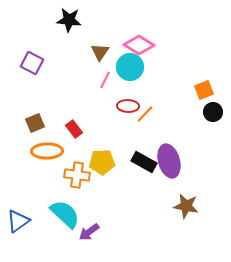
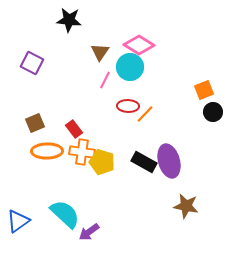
yellow pentagon: rotated 20 degrees clockwise
orange cross: moved 5 px right, 23 px up
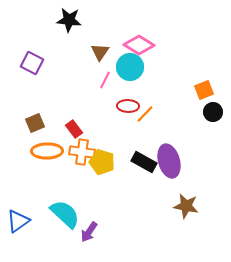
purple arrow: rotated 20 degrees counterclockwise
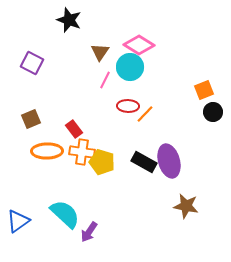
black star: rotated 15 degrees clockwise
brown square: moved 4 px left, 4 px up
